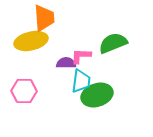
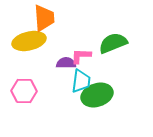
yellow ellipse: moved 2 px left
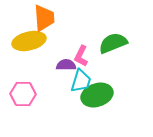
pink L-shape: rotated 65 degrees counterclockwise
purple semicircle: moved 2 px down
cyan trapezoid: rotated 10 degrees clockwise
pink hexagon: moved 1 px left, 3 px down
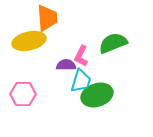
orange trapezoid: moved 3 px right
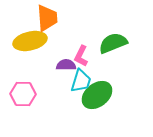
yellow ellipse: moved 1 px right
green ellipse: rotated 20 degrees counterclockwise
